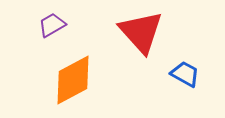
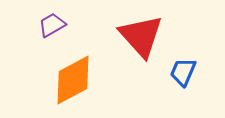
red triangle: moved 4 px down
blue trapezoid: moved 2 px left, 2 px up; rotated 96 degrees counterclockwise
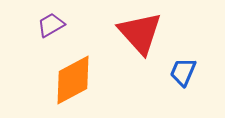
purple trapezoid: moved 1 px left
red triangle: moved 1 px left, 3 px up
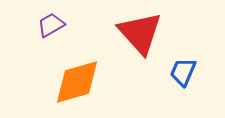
orange diamond: moved 4 px right, 2 px down; rotated 12 degrees clockwise
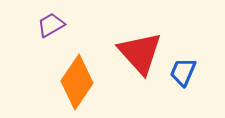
red triangle: moved 20 px down
orange diamond: rotated 40 degrees counterclockwise
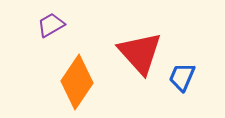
blue trapezoid: moved 1 px left, 5 px down
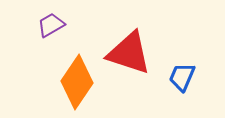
red triangle: moved 11 px left; rotated 30 degrees counterclockwise
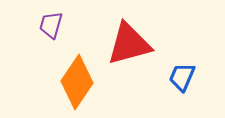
purple trapezoid: rotated 44 degrees counterclockwise
red triangle: moved 9 px up; rotated 33 degrees counterclockwise
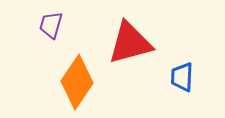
red triangle: moved 1 px right, 1 px up
blue trapezoid: rotated 20 degrees counterclockwise
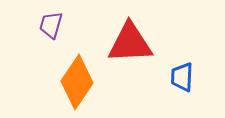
red triangle: rotated 12 degrees clockwise
